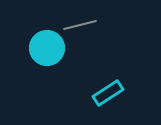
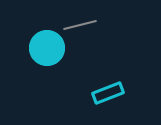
cyan rectangle: rotated 12 degrees clockwise
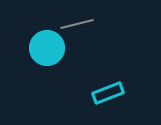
gray line: moved 3 px left, 1 px up
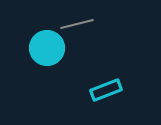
cyan rectangle: moved 2 px left, 3 px up
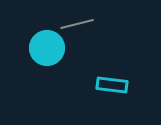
cyan rectangle: moved 6 px right, 5 px up; rotated 28 degrees clockwise
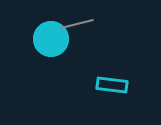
cyan circle: moved 4 px right, 9 px up
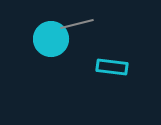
cyan rectangle: moved 18 px up
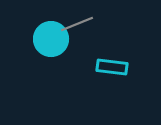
gray line: rotated 8 degrees counterclockwise
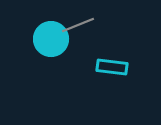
gray line: moved 1 px right, 1 px down
